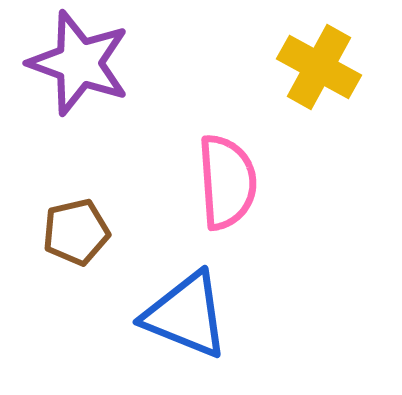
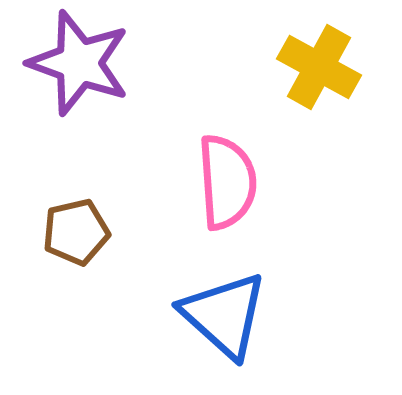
blue triangle: moved 38 px right; rotated 20 degrees clockwise
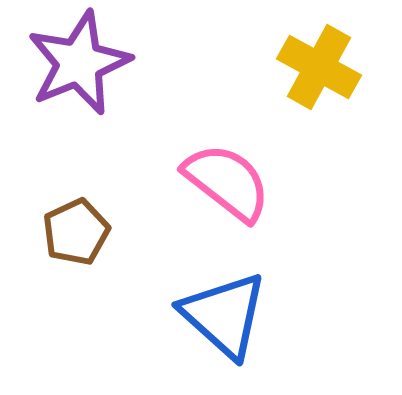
purple star: rotated 30 degrees clockwise
pink semicircle: rotated 48 degrees counterclockwise
brown pentagon: rotated 12 degrees counterclockwise
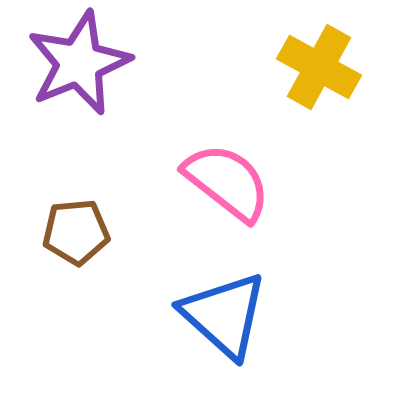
brown pentagon: rotated 20 degrees clockwise
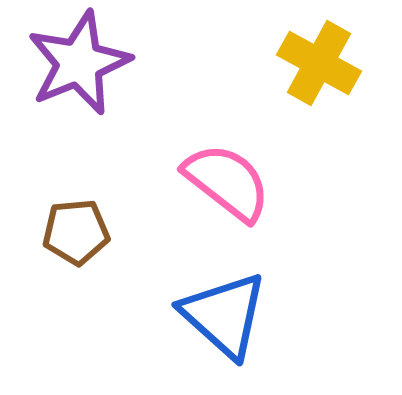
yellow cross: moved 4 px up
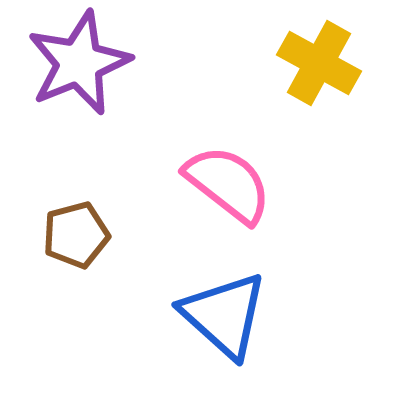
pink semicircle: moved 1 px right, 2 px down
brown pentagon: moved 3 px down; rotated 10 degrees counterclockwise
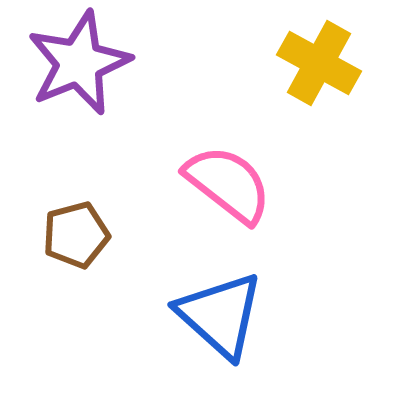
blue triangle: moved 4 px left
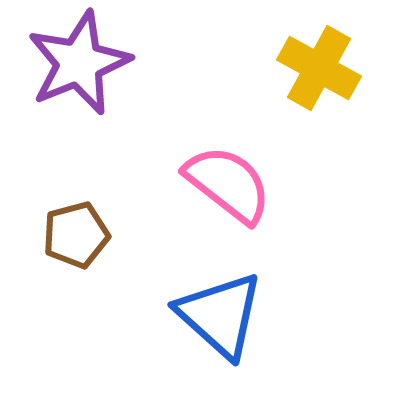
yellow cross: moved 5 px down
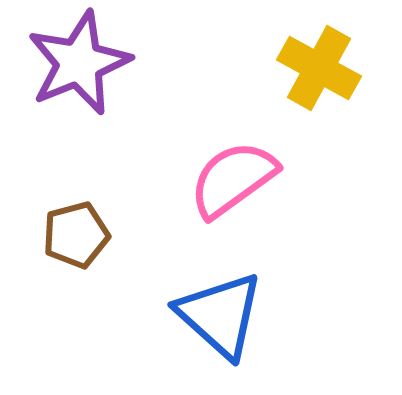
pink semicircle: moved 5 px right, 5 px up; rotated 74 degrees counterclockwise
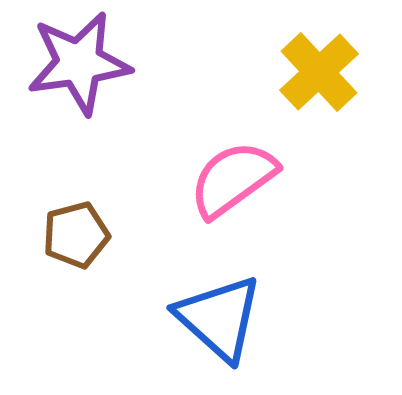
purple star: rotated 14 degrees clockwise
yellow cross: moved 4 px down; rotated 18 degrees clockwise
blue triangle: moved 1 px left, 3 px down
